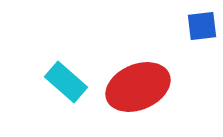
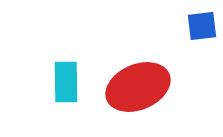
cyan rectangle: rotated 48 degrees clockwise
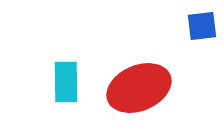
red ellipse: moved 1 px right, 1 px down
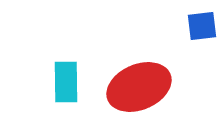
red ellipse: moved 1 px up
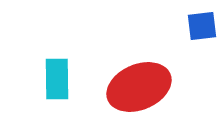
cyan rectangle: moved 9 px left, 3 px up
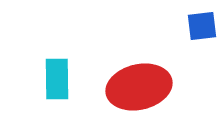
red ellipse: rotated 10 degrees clockwise
